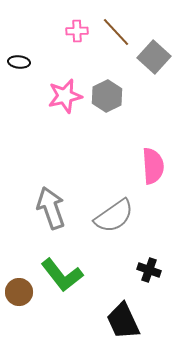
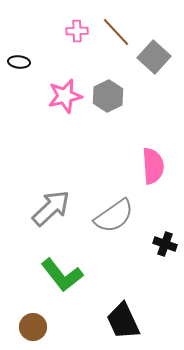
gray hexagon: moved 1 px right
gray arrow: rotated 66 degrees clockwise
black cross: moved 16 px right, 26 px up
brown circle: moved 14 px right, 35 px down
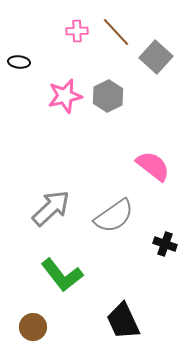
gray square: moved 2 px right
pink semicircle: rotated 48 degrees counterclockwise
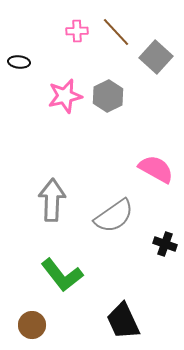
pink semicircle: moved 3 px right, 3 px down; rotated 9 degrees counterclockwise
gray arrow: moved 1 px right, 8 px up; rotated 45 degrees counterclockwise
brown circle: moved 1 px left, 2 px up
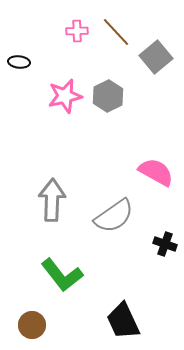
gray square: rotated 8 degrees clockwise
pink semicircle: moved 3 px down
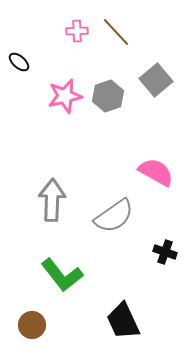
gray square: moved 23 px down
black ellipse: rotated 35 degrees clockwise
gray hexagon: rotated 8 degrees clockwise
black cross: moved 8 px down
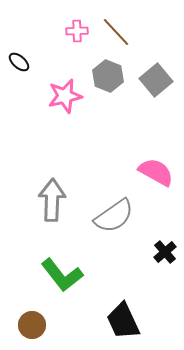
gray hexagon: moved 20 px up; rotated 20 degrees counterclockwise
black cross: rotated 30 degrees clockwise
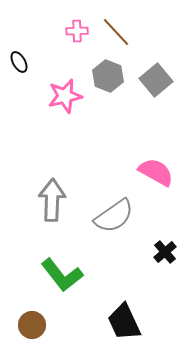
black ellipse: rotated 20 degrees clockwise
black trapezoid: moved 1 px right, 1 px down
